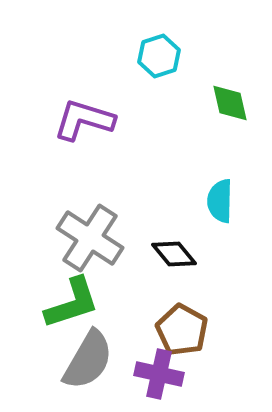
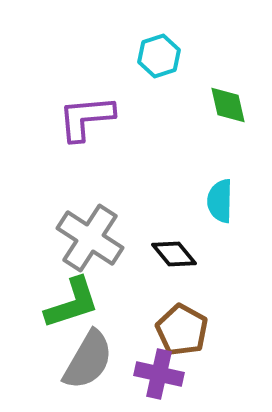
green diamond: moved 2 px left, 2 px down
purple L-shape: moved 2 px right, 2 px up; rotated 22 degrees counterclockwise
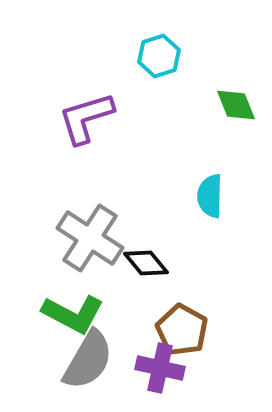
green diamond: moved 8 px right; rotated 9 degrees counterclockwise
purple L-shape: rotated 12 degrees counterclockwise
cyan semicircle: moved 10 px left, 5 px up
black diamond: moved 28 px left, 9 px down
green L-shape: moved 1 px right, 11 px down; rotated 46 degrees clockwise
purple cross: moved 1 px right, 6 px up
